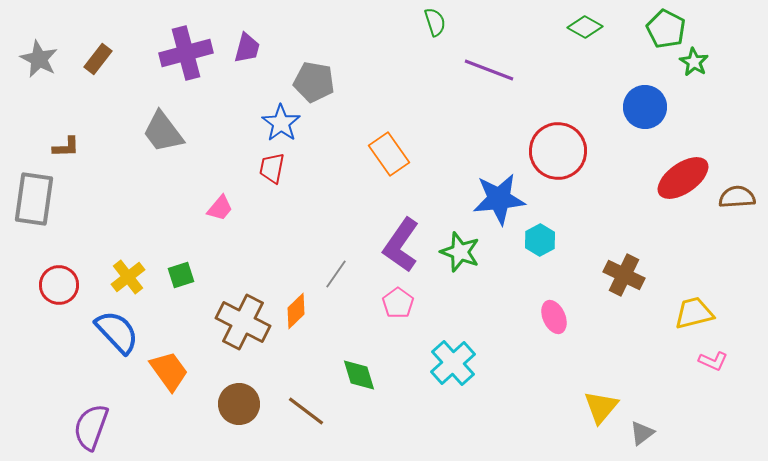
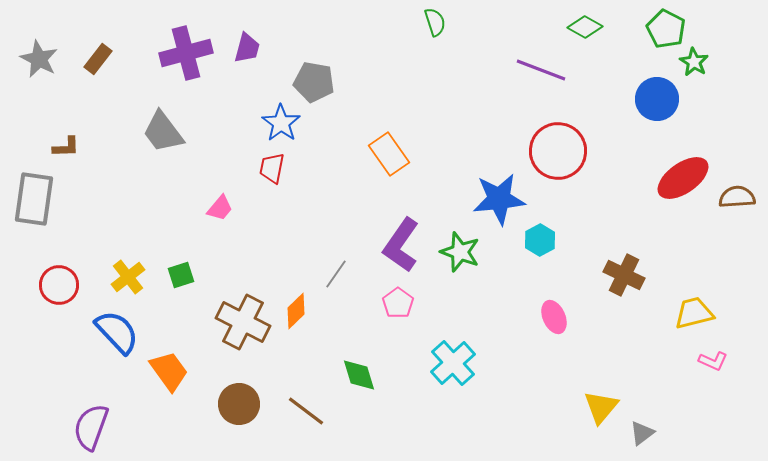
purple line at (489, 70): moved 52 px right
blue circle at (645, 107): moved 12 px right, 8 px up
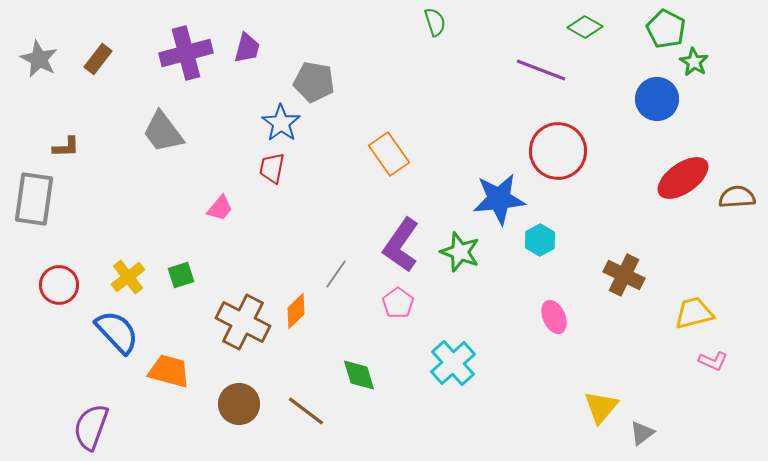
orange trapezoid at (169, 371): rotated 39 degrees counterclockwise
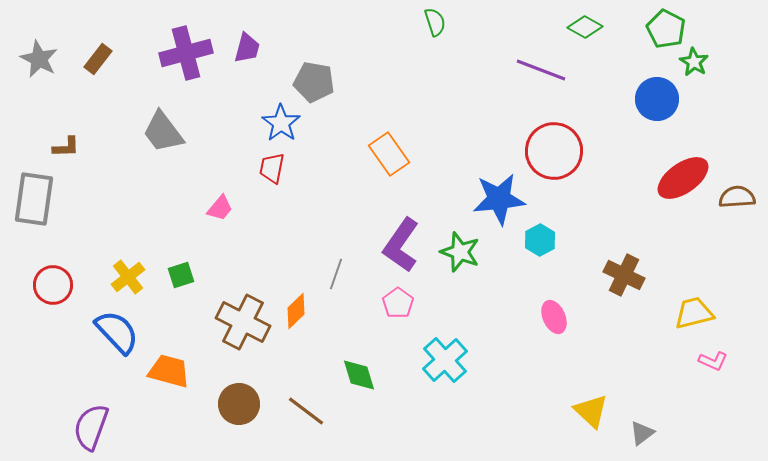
red circle at (558, 151): moved 4 px left
gray line at (336, 274): rotated 16 degrees counterclockwise
red circle at (59, 285): moved 6 px left
cyan cross at (453, 363): moved 8 px left, 3 px up
yellow triangle at (601, 407): moved 10 px left, 4 px down; rotated 27 degrees counterclockwise
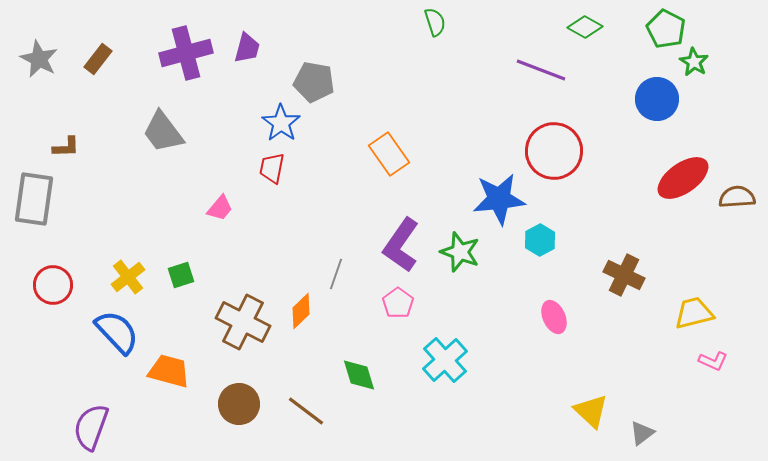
orange diamond at (296, 311): moved 5 px right
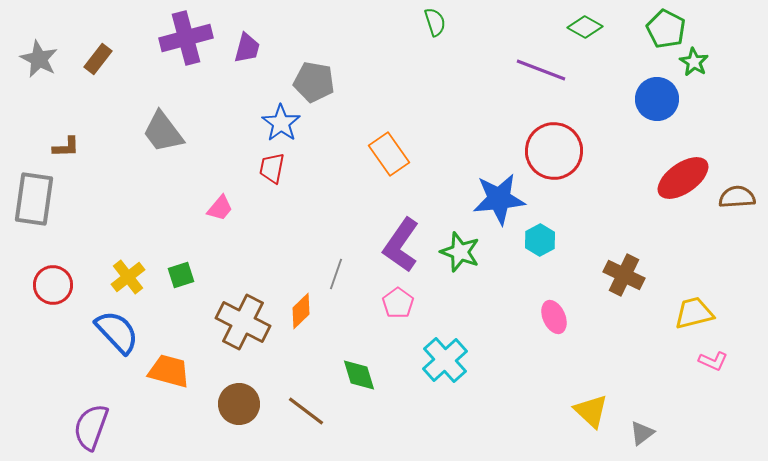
purple cross at (186, 53): moved 15 px up
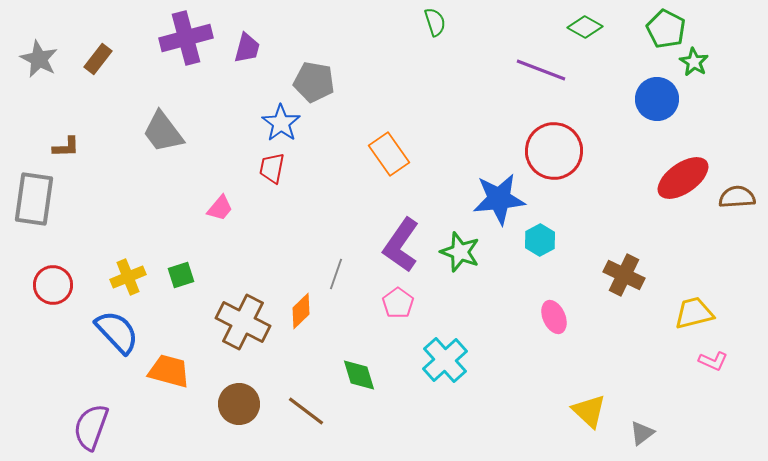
yellow cross at (128, 277): rotated 16 degrees clockwise
yellow triangle at (591, 411): moved 2 px left
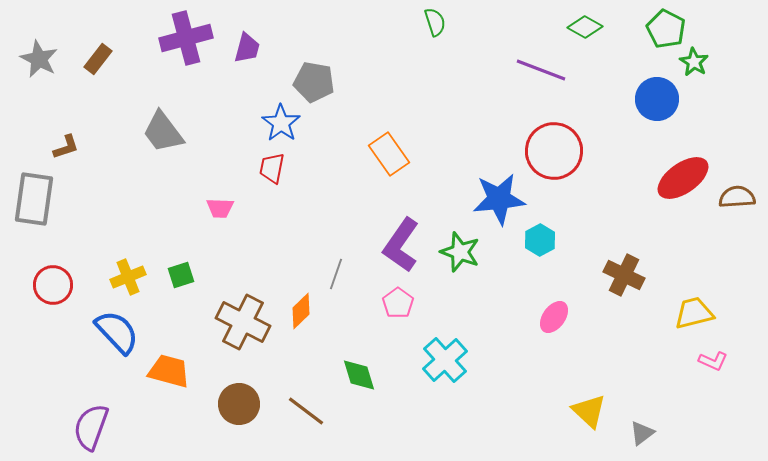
brown L-shape at (66, 147): rotated 16 degrees counterclockwise
pink trapezoid at (220, 208): rotated 52 degrees clockwise
pink ellipse at (554, 317): rotated 60 degrees clockwise
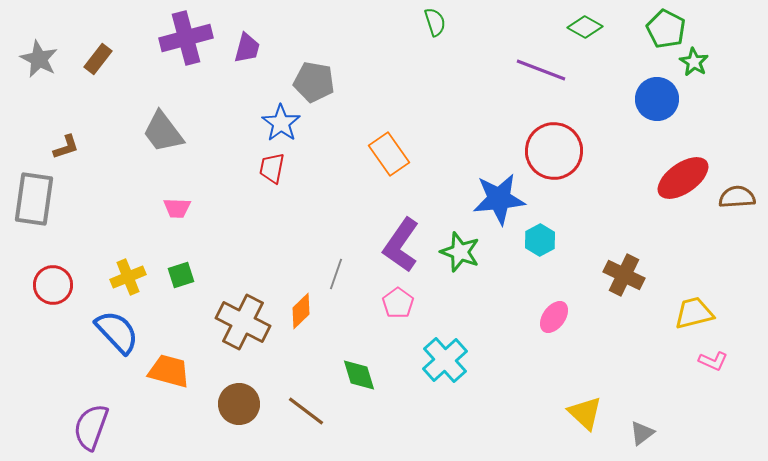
pink trapezoid at (220, 208): moved 43 px left
yellow triangle at (589, 411): moved 4 px left, 2 px down
